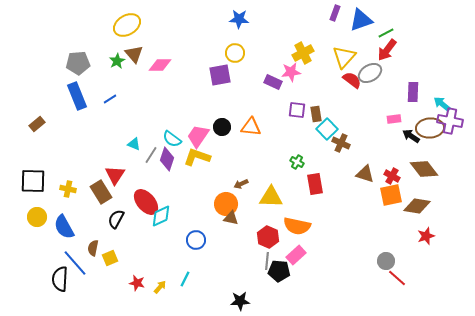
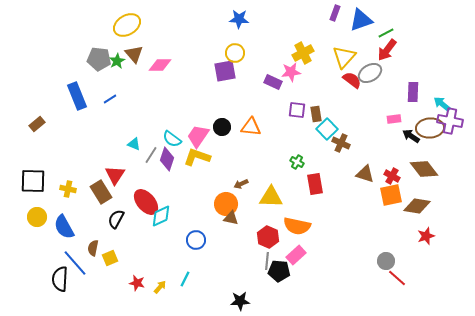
gray pentagon at (78, 63): moved 21 px right, 4 px up; rotated 10 degrees clockwise
purple square at (220, 75): moved 5 px right, 4 px up
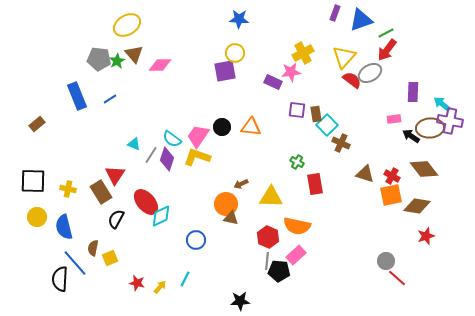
cyan square at (327, 129): moved 4 px up
blue semicircle at (64, 227): rotated 15 degrees clockwise
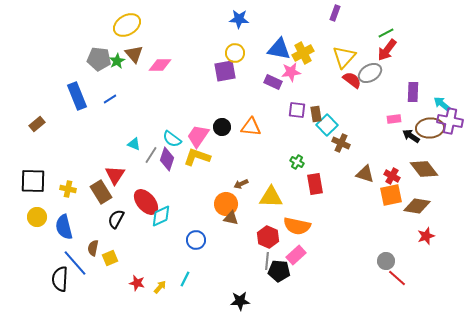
blue triangle at (361, 20): moved 82 px left, 29 px down; rotated 30 degrees clockwise
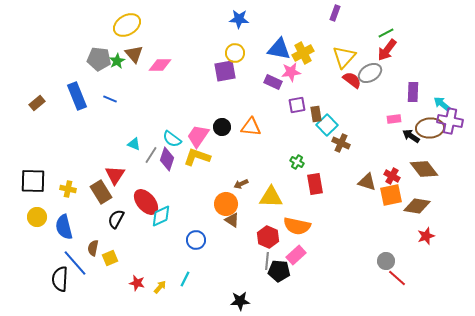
blue line at (110, 99): rotated 56 degrees clockwise
purple square at (297, 110): moved 5 px up; rotated 18 degrees counterclockwise
brown rectangle at (37, 124): moved 21 px up
brown triangle at (365, 174): moved 2 px right, 8 px down
brown triangle at (231, 218): moved 1 px right, 2 px down; rotated 21 degrees clockwise
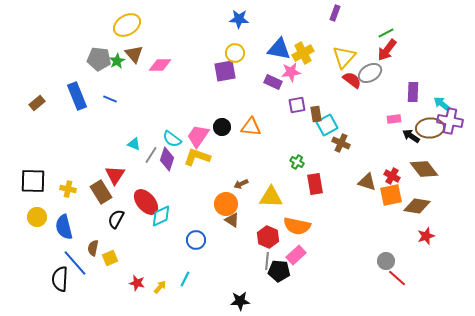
cyan square at (327, 125): rotated 15 degrees clockwise
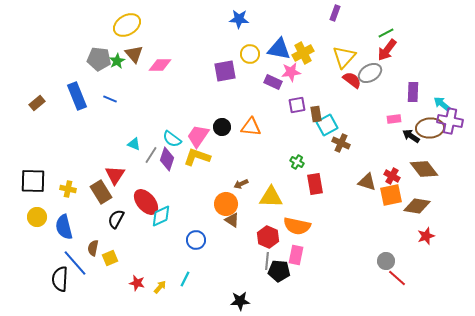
yellow circle at (235, 53): moved 15 px right, 1 px down
pink rectangle at (296, 255): rotated 36 degrees counterclockwise
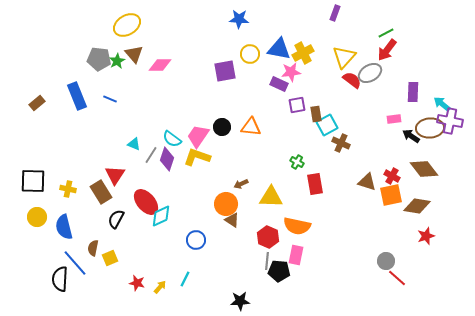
purple rectangle at (273, 82): moved 6 px right, 2 px down
